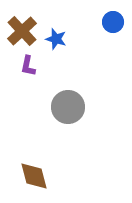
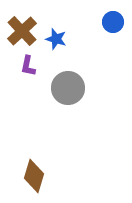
gray circle: moved 19 px up
brown diamond: rotated 32 degrees clockwise
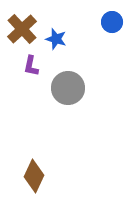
blue circle: moved 1 px left
brown cross: moved 2 px up
purple L-shape: moved 3 px right
brown diamond: rotated 8 degrees clockwise
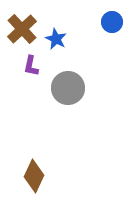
blue star: rotated 10 degrees clockwise
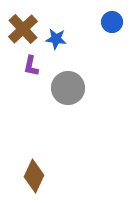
brown cross: moved 1 px right
blue star: rotated 20 degrees counterclockwise
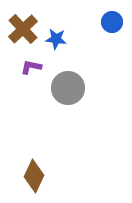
purple L-shape: moved 1 px down; rotated 90 degrees clockwise
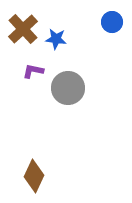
purple L-shape: moved 2 px right, 4 px down
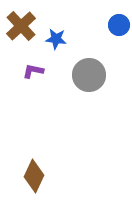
blue circle: moved 7 px right, 3 px down
brown cross: moved 2 px left, 3 px up
gray circle: moved 21 px right, 13 px up
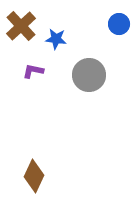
blue circle: moved 1 px up
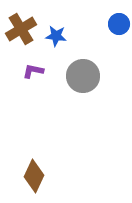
brown cross: moved 3 px down; rotated 12 degrees clockwise
blue star: moved 3 px up
gray circle: moved 6 px left, 1 px down
